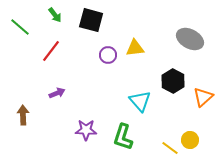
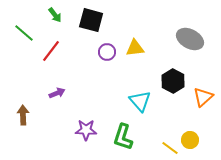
green line: moved 4 px right, 6 px down
purple circle: moved 1 px left, 3 px up
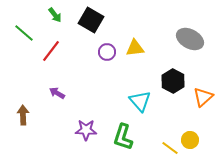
black square: rotated 15 degrees clockwise
purple arrow: rotated 126 degrees counterclockwise
